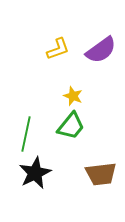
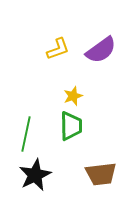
yellow star: rotated 30 degrees clockwise
green trapezoid: rotated 40 degrees counterclockwise
black star: moved 2 px down
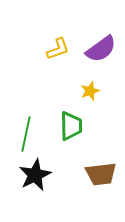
purple semicircle: moved 1 px up
yellow star: moved 17 px right, 5 px up
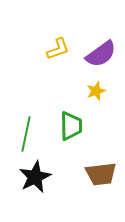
purple semicircle: moved 5 px down
yellow star: moved 6 px right
black star: moved 2 px down
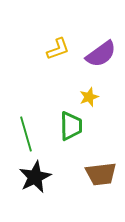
yellow star: moved 7 px left, 6 px down
green line: rotated 28 degrees counterclockwise
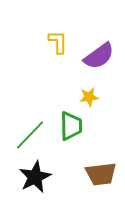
yellow L-shape: moved 7 px up; rotated 70 degrees counterclockwise
purple semicircle: moved 2 px left, 2 px down
yellow star: rotated 12 degrees clockwise
green line: moved 4 px right, 1 px down; rotated 60 degrees clockwise
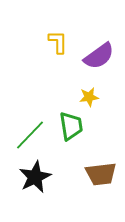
green trapezoid: rotated 8 degrees counterclockwise
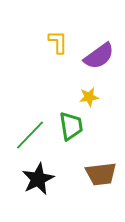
black star: moved 3 px right, 2 px down
